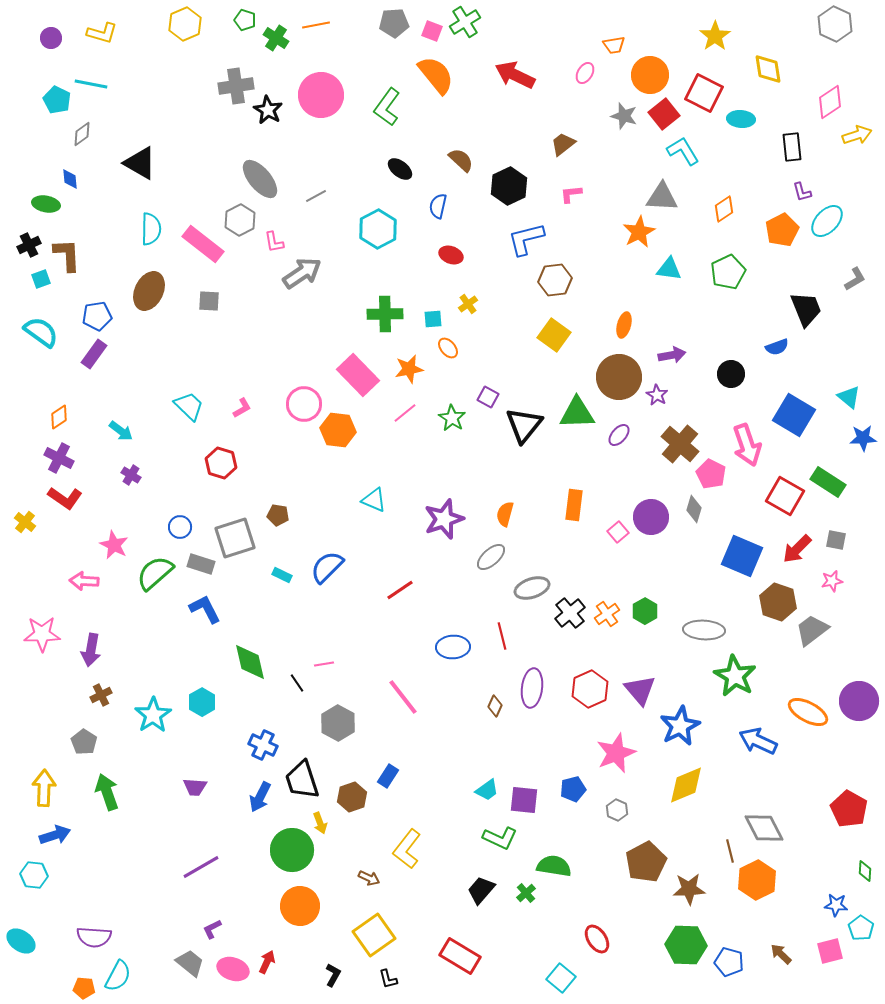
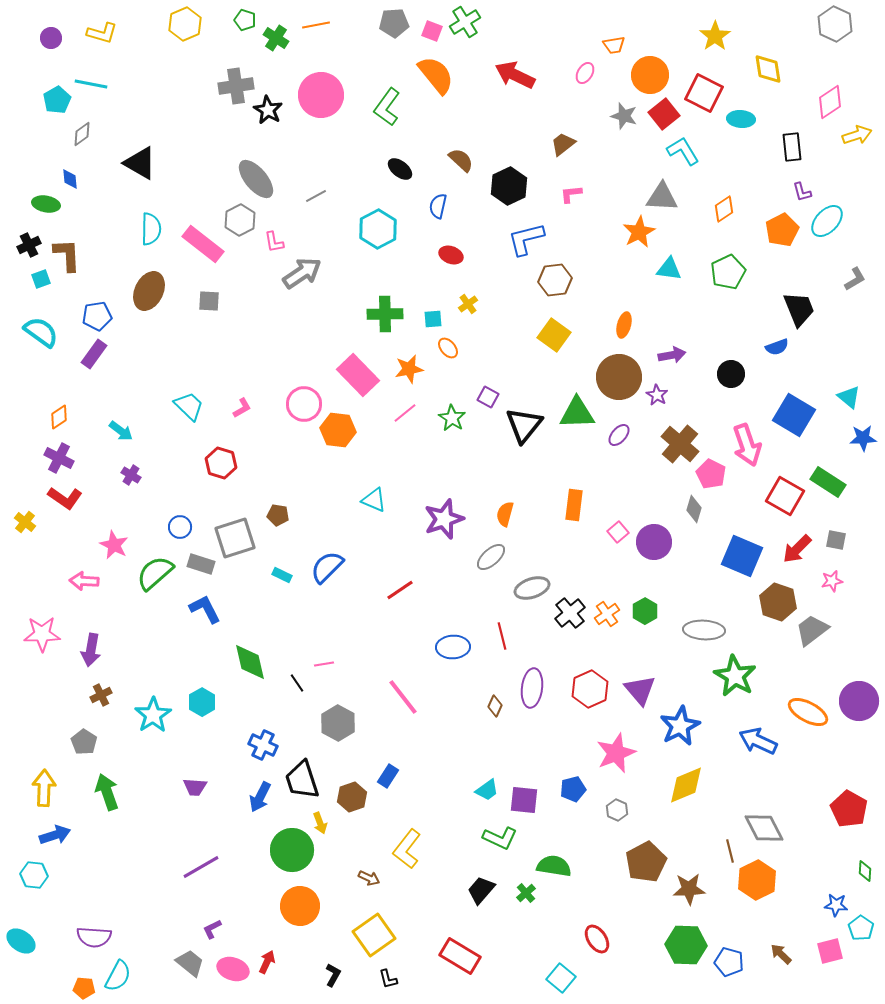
cyan pentagon at (57, 100): rotated 16 degrees clockwise
gray ellipse at (260, 179): moved 4 px left
black trapezoid at (806, 309): moved 7 px left
purple circle at (651, 517): moved 3 px right, 25 px down
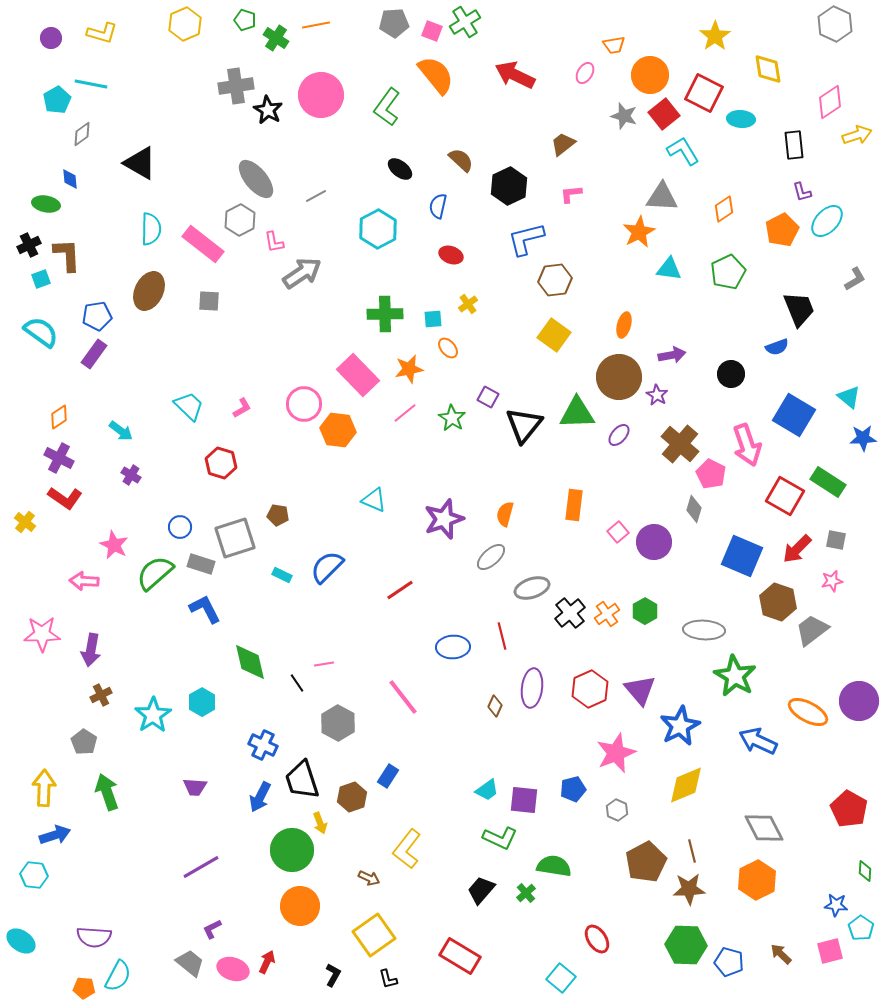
black rectangle at (792, 147): moved 2 px right, 2 px up
brown line at (730, 851): moved 38 px left
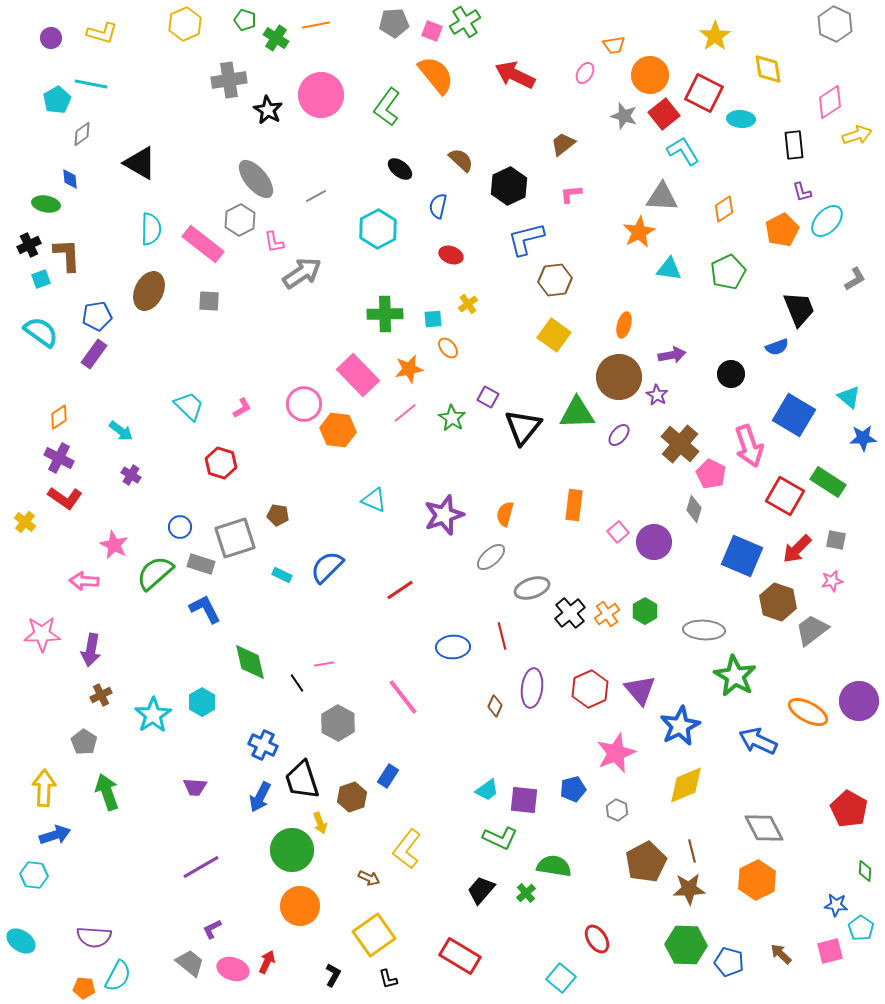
gray cross at (236, 86): moved 7 px left, 6 px up
black triangle at (524, 425): moved 1 px left, 2 px down
pink arrow at (747, 445): moved 2 px right, 1 px down
purple star at (444, 519): moved 4 px up
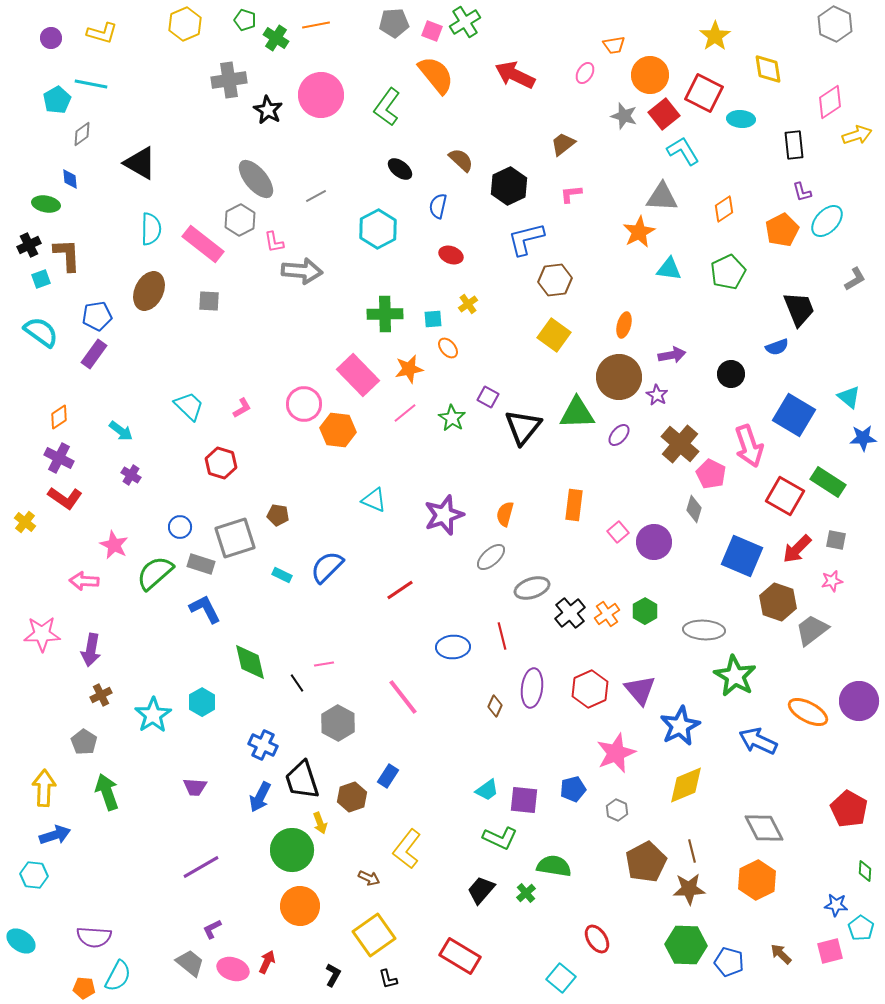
gray arrow at (302, 273): moved 2 px up; rotated 39 degrees clockwise
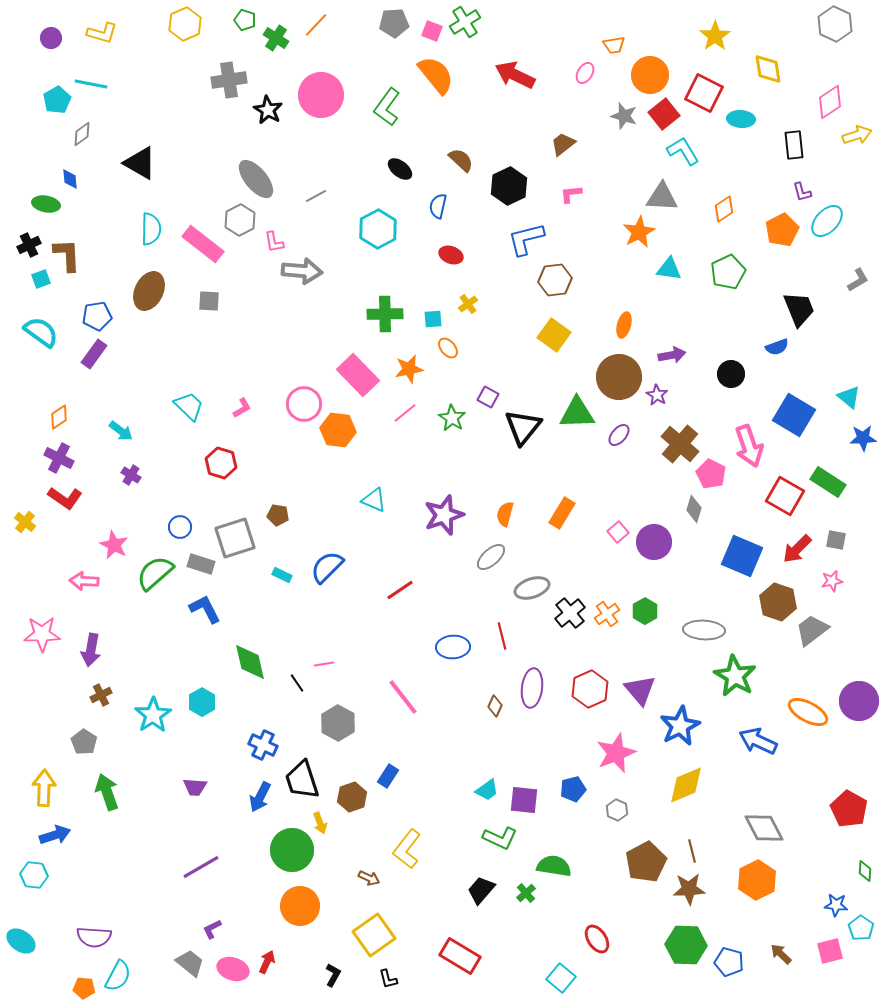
orange line at (316, 25): rotated 36 degrees counterclockwise
gray L-shape at (855, 279): moved 3 px right, 1 px down
orange rectangle at (574, 505): moved 12 px left, 8 px down; rotated 24 degrees clockwise
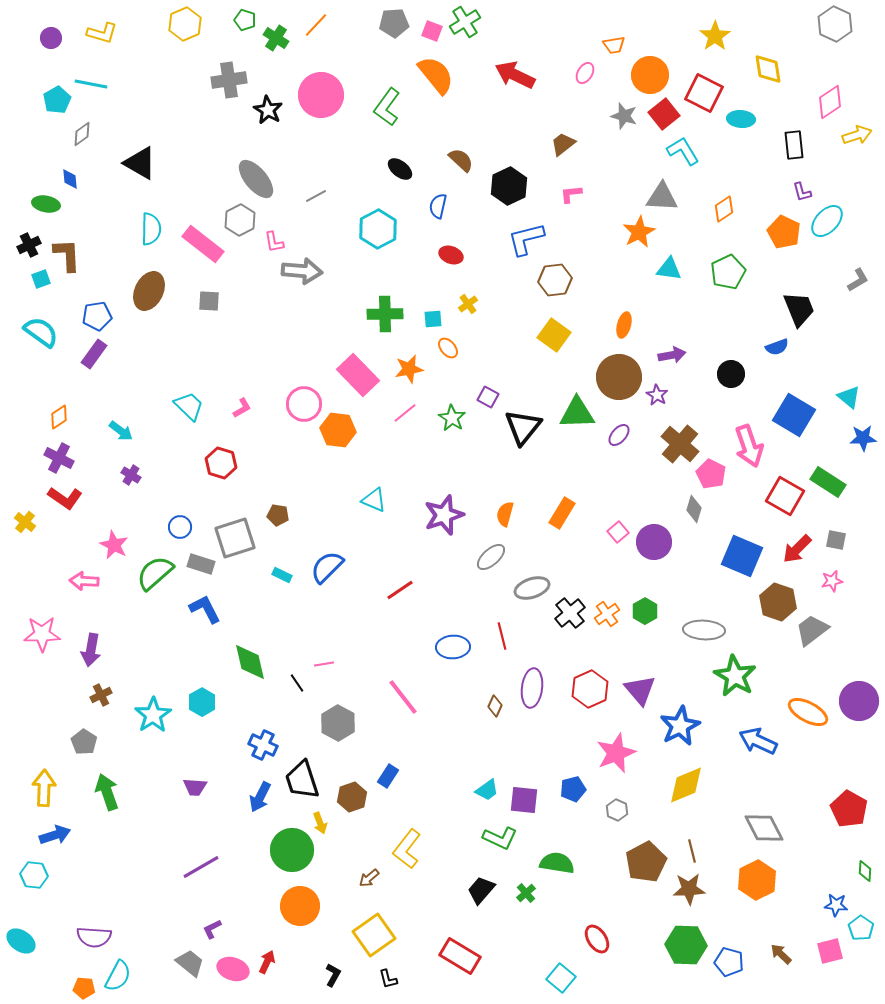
orange pentagon at (782, 230): moved 2 px right, 2 px down; rotated 20 degrees counterclockwise
green semicircle at (554, 866): moved 3 px right, 3 px up
brown arrow at (369, 878): rotated 115 degrees clockwise
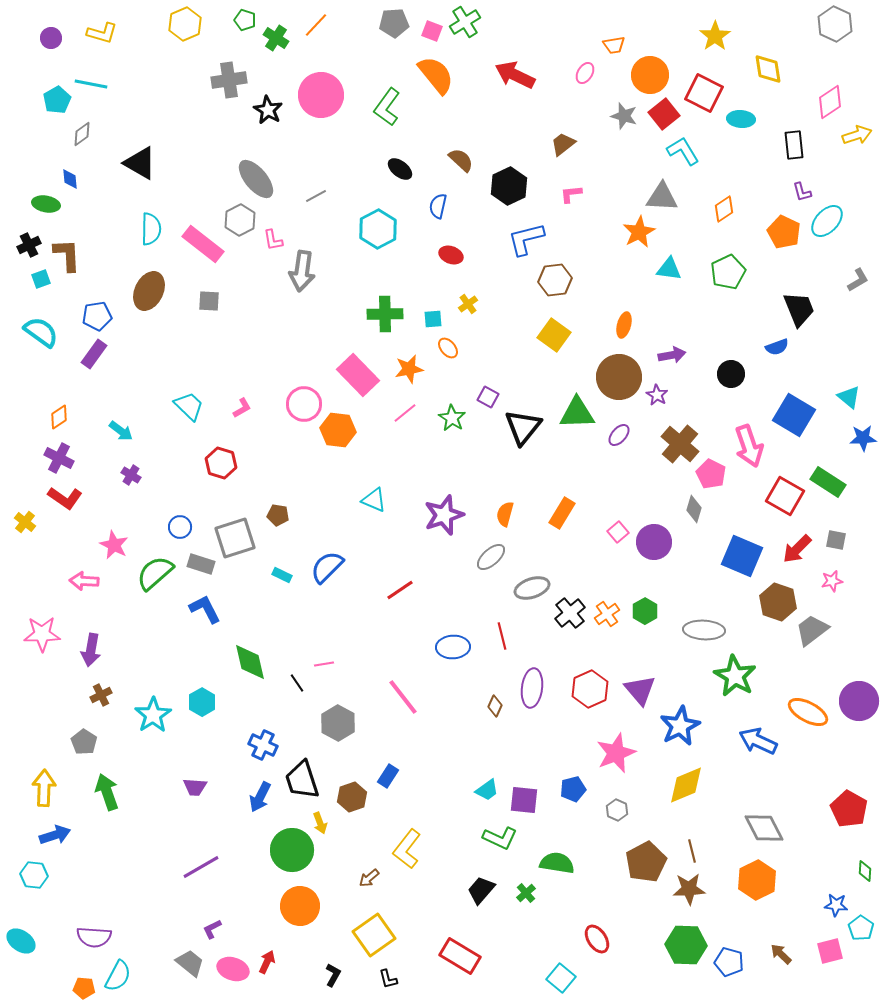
pink L-shape at (274, 242): moved 1 px left, 2 px up
gray arrow at (302, 271): rotated 93 degrees clockwise
